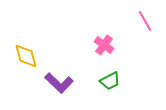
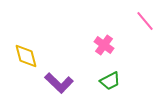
pink line: rotated 10 degrees counterclockwise
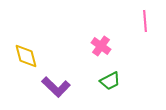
pink line: rotated 35 degrees clockwise
pink cross: moved 3 px left, 1 px down
purple L-shape: moved 3 px left, 4 px down
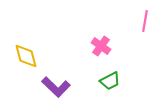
pink line: rotated 15 degrees clockwise
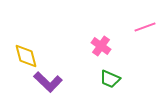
pink line: moved 6 px down; rotated 60 degrees clockwise
green trapezoid: moved 2 px up; rotated 50 degrees clockwise
purple L-shape: moved 8 px left, 5 px up
